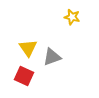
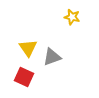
red square: moved 1 px down
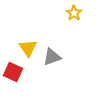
yellow star: moved 2 px right, 4 px up; rotated 21 degrees clockwise
red square: moved 11 px left, 5 px up
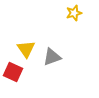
yellow star: rotated 21 degrees clockwise
yellow triangle: moved 2 px left, 1 px down
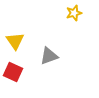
yellow triangle: moved 11 px left, 8 px up
gray triangle: moved 3 px left, 1 px up
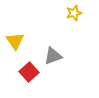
gray triangle: moved 4 px right
red square: moved 16 px right; rotated 24 degrees clockwise
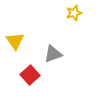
gray triangle: moved 2 px up
red square: moved 1 px right, 3 px down
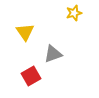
yellow triangle: moved 10 px right, 9 px up
red square: moved 1 px right, 1 px down; rotated 12 degrees clockwise
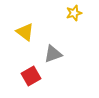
yellow triangle: rotated 18 degrees counterclockwise
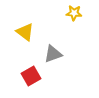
yellow star: rotated 21 degrees clockwise
